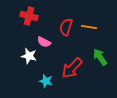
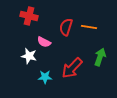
green arrow: rotated 54 degrees clockwise
cyan star: moved 1 px left, 4 px up; rotated 16 degrees counterclockwise
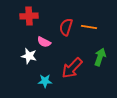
red cross: rotated 18 degrees counterclockwise
cyan star: moved 4 px down
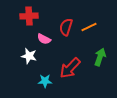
orange line: rotated 35 degrees counterclockwise
pink semicircle: moved 3 px up
red arrow: moved 2 px left
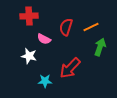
orange line: moved 2 px right
green arrow: moved 10 px up
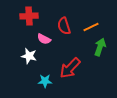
red semicircle: moved 2 px left, 1 px up; rotated 36 degrees counterclockwise
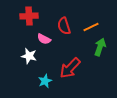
cyan star: rotated 24 degrees counterclockwise
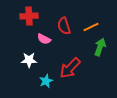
white star: moved 4 px down; rotated 14 degrees counterclockwise
cyan star: moved 1 px right
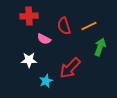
orange line: moved 2 px left, 1 px up
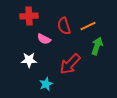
orange line: moved 1 px left
green arrow: moved 3 px left, 1 px up
red arrow: moved 4 px up
cyan star: moved 3 px down
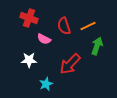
red cross: moved 2 px down; rotated 24 degrees clockwise
